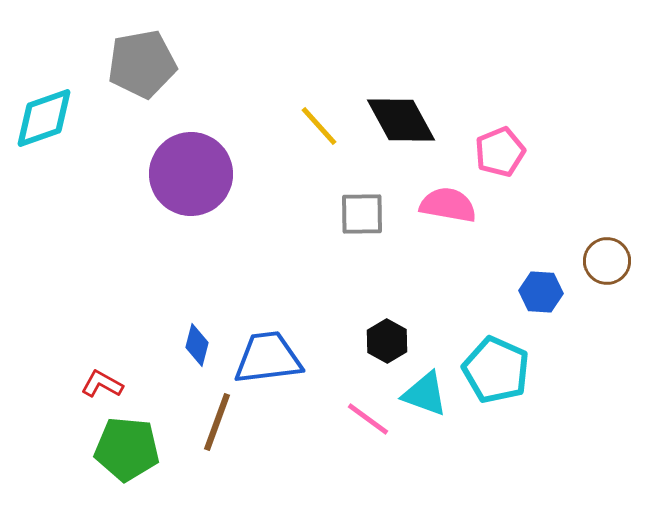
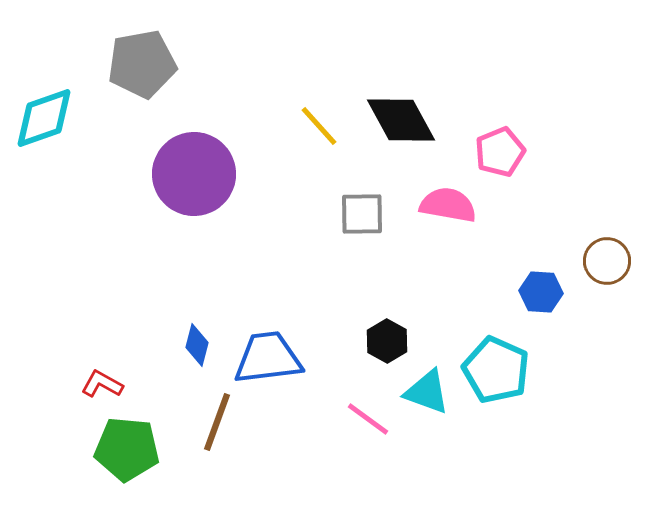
purple circle: moved 3 px right
cyan triangle: moved 2 px right, 2 px up
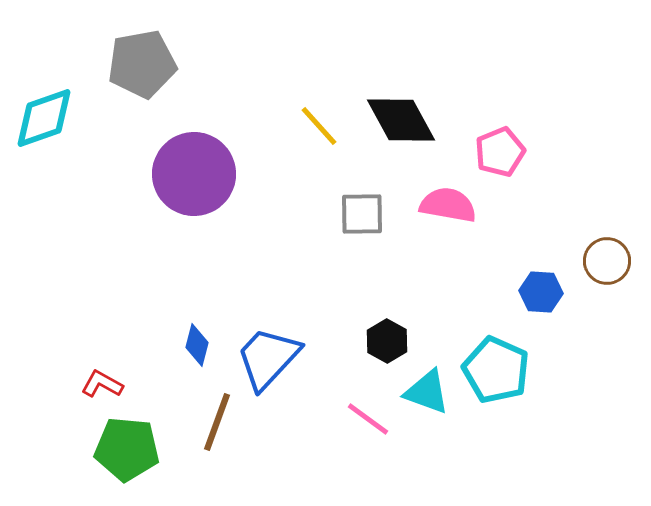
blue trapezoid: rotated 40 degrees counterclockwise
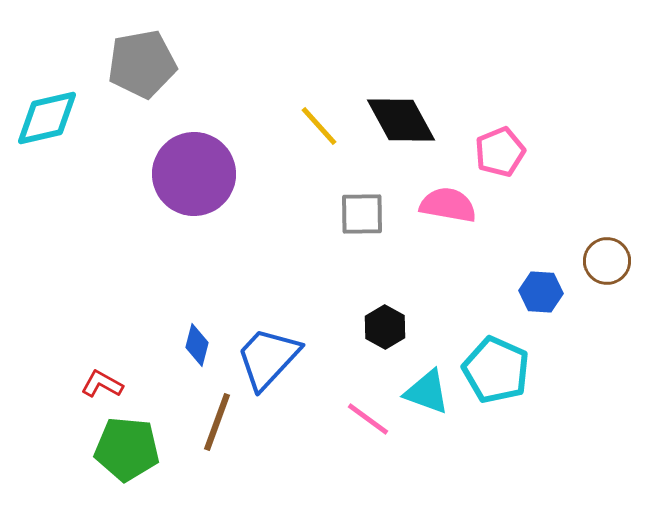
cyan diamond: moved 3 px right; rotated 6 degrees clockwise
black hexagon: moved 2 px left, 14 px up
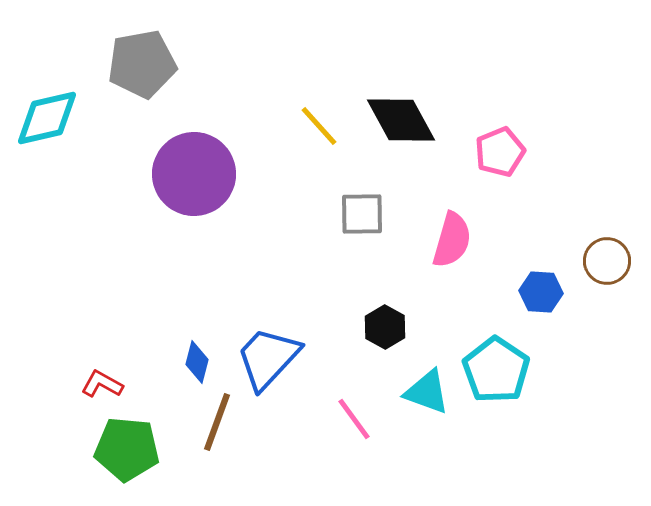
pink semicircle: moved 4 px right, 35 px down; rotated 96 degrees clockwise
blue diamond: moved 17 px down
cyan pentagon: rotated 10 degrees clockwise
pink line: moved 14 px left; rotated 18 degrees clockwise
